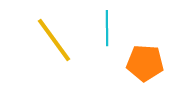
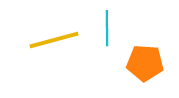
yellow line: rotated 69 degrees counterclockwise
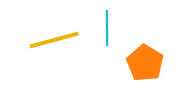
orange pentagon: rotated 27 degrees clockwise
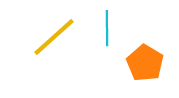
yellow line: moved 3 px up; rotated 27 degrees counterclockwise
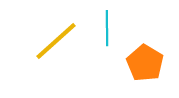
yellow line: moved 2 px right, 4 px down
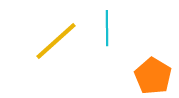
orange pentagon: moved 8 px right, 13 px down
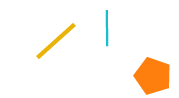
orange pentagon: rotated 12 degrees counterclockwise
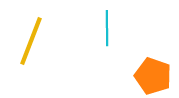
yellow line: moved 25 px left; rotated 27 degrees counterclockwise
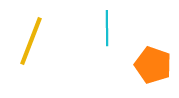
orange pentagon: moved 11 px up
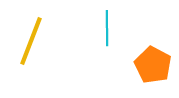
orange pentagon: rotated 9 degrees clockwise
